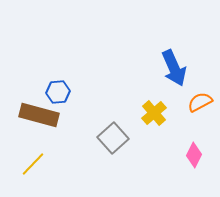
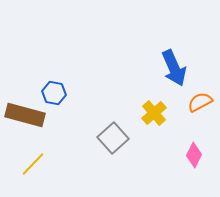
blue hexagon: moved 4 px left, 1 px down; rotated 15 degrees clockwise
brown rectangle: moved 14 px left
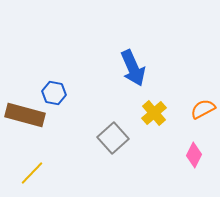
blue arrow: moved 41 px left
orange semicircle: moved 3 px right, 7 px down
yellow line: moved 1 px left, 9 px down
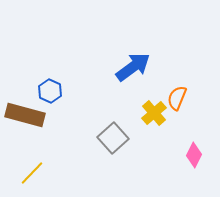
blue arrow: moved 1 px up; rotated 102 degrees counterclockwise
blue hexagon: moved 4 px left, 2 px up; rotated 15 degrees clockwise
orange semicircle: moved 26 px left, 11 px up; rotated 40 degrees counterclockwise
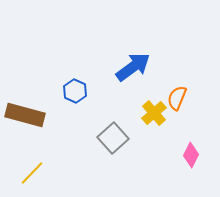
blue hexagon: moved 25 px right
pink diamond: moved 3 px left
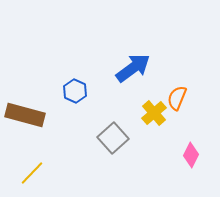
blue arrow: moved 1 px down
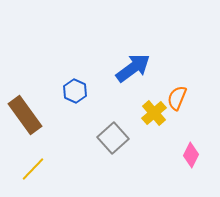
brown rectangle: rotated 39 degrees clockwise
yellow line: moved 1 px right, 4 px up
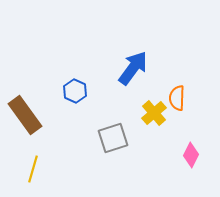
blue arrow: rotated 18 degrees counterclockwise
orange semicircle: rotated 20 degrees counterclockwise
gray square: rotated 24 degrees clockwise
yellow line: rotated 28 degrees counterclockwise
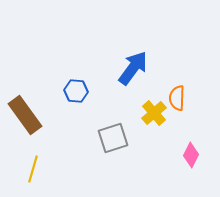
blue hexagon: moved 1 px right; rotated 20 degrees counterclockwise
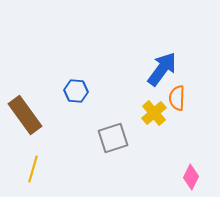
blue arrow: moved 29 px right, 1 px down
pink diamond: moved 22 px down
